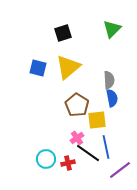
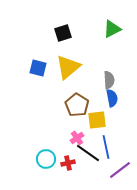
green triangle: rotated 18 degrees clockwise
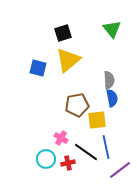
green triangle: rotated 42 degrees counterclockwise
yellow triangle: moved 7 px up
brown pentagon: rotated 30 degrees clockwise
pink cross: moved 16 px left; rotated 24 degrees counterclockwise
black line: moved 2 px left, 1 px up
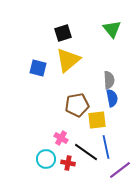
red cross: rotated 24 degrees clockwise
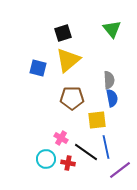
brown pentagon: moved 5 px left, 7 px up; rotated 10 degrees clockwise
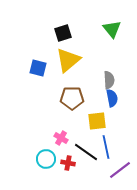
yellow square: moved 1 px down
